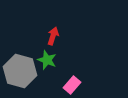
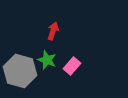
red arrow: moved 5 px up
pink rectangle: moved 19 px up
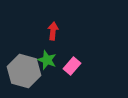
red arrow: rotated 12 degrees counterclockwise
gray hexagon: moved 4 px right
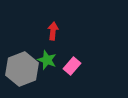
gray hexagon: moved 2 px left, 2 px up; rotated 24 degrees clockwise
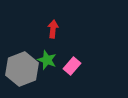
red arrow: moved 2 px up
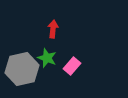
green star: moved 2 px up
gray hexagon: rotated 8 degrees clockwise
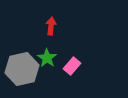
red arrow: moved 2 px left, 3 px up
green star: rotated 12 degrees clockwise
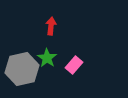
pink rectangle: moved 2 px right, 1 px up
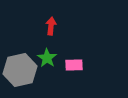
pink rectangle: rotated 48 degrees clockwise
gray hexagon: moved 2 px left, 1 px down
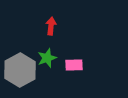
green star: rotated 18 degrees clockwise
gray hexagon: rotated 16 degrees counterclockwise
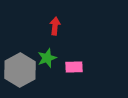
red arrow: moved 4 px right
pink rectangle: moved 2 px down
